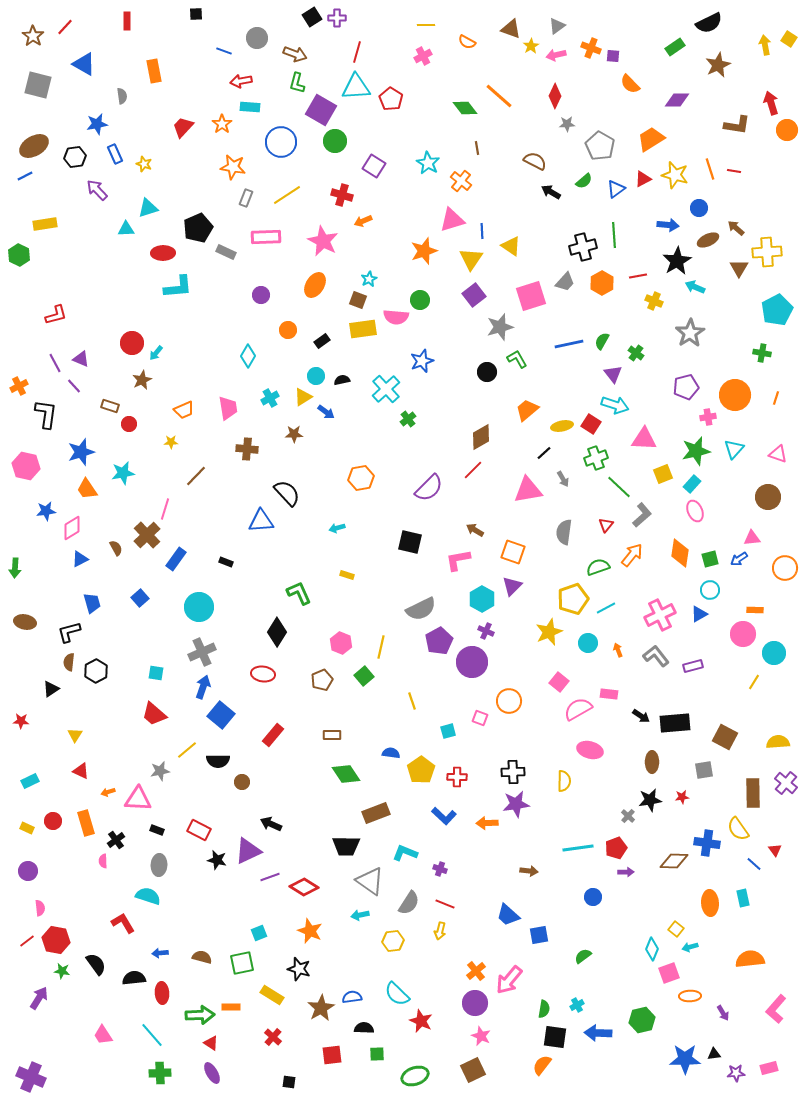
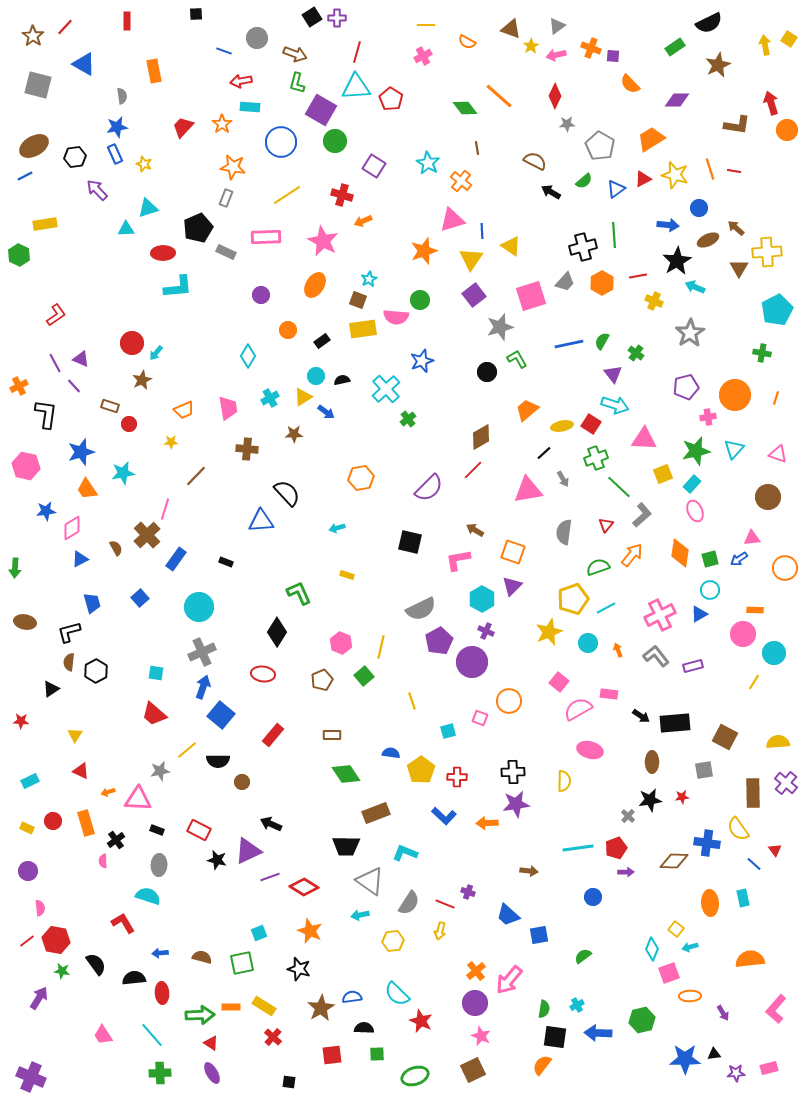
blue star at (97, 124): moved 20 px right, 3 px down
gray rectangle at (246, 198): moved 20 px left
red L-shape at (56, 315): rotated 20 degrees counterclockwise
purple cross at (440, 869): moved 28 px right, 23 px down
yellow rectangle at (272, 995): moved 8 px left, 11 px down
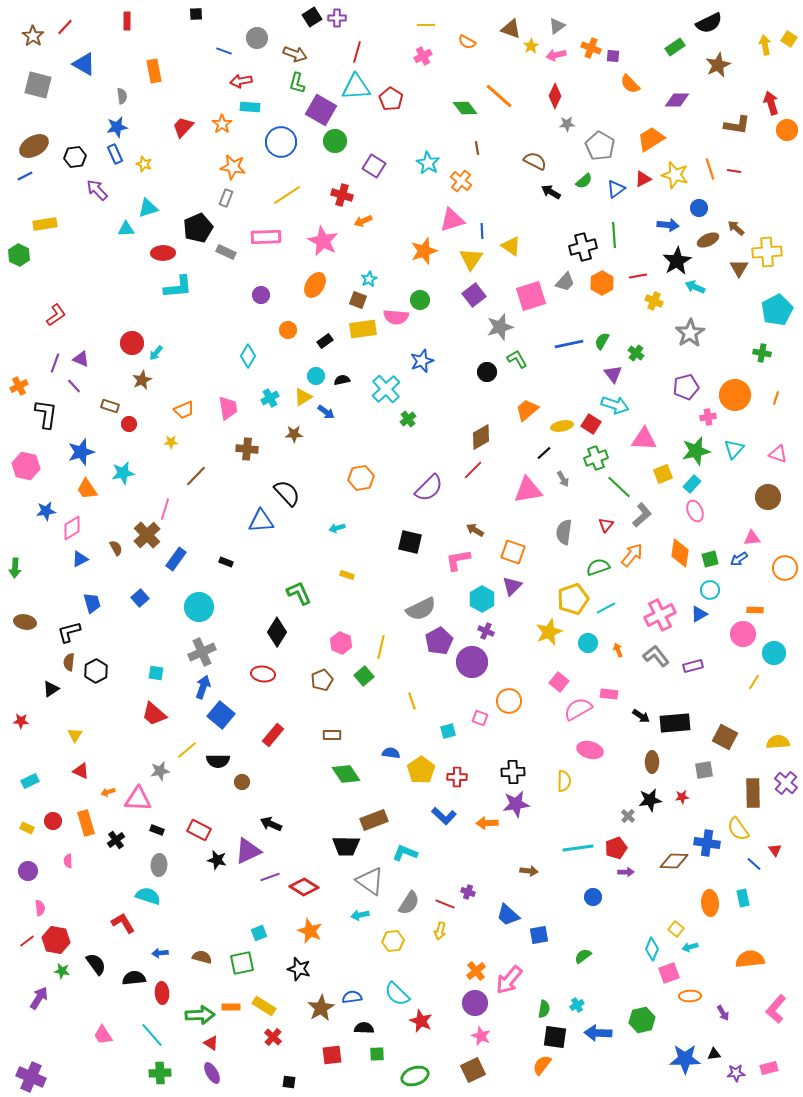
black rectangle at (322, 341): moved 3 px right
purple line at (55, 363): rotated 48 degrees clockwise
brown rectangle at (376, 813): moved 2 px left, 7 px down
pink semicircle at (103, 861): moved 35 px left
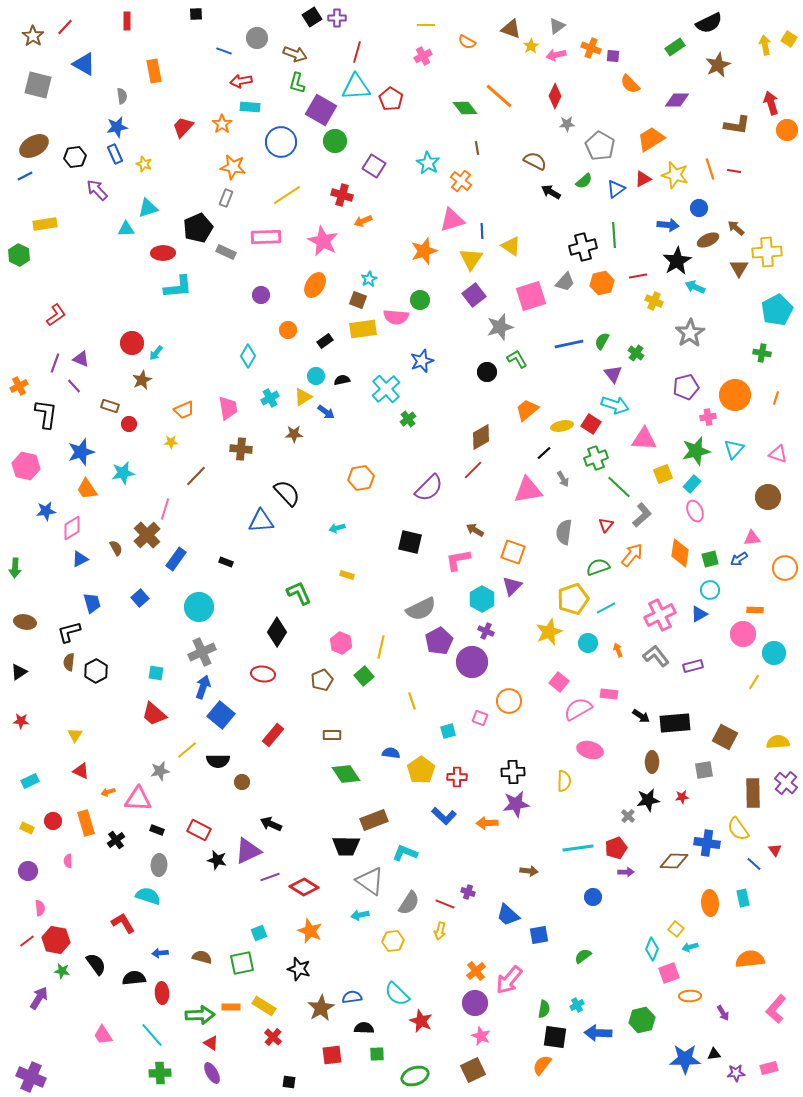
orange hexagon at (602, 283): rotated 15 degrees clockwise
brown cross at (247, 449): moved 6 px left
black triangle at (51, 689): moved 32 px left, 17 px up
black star at (650, 800): moved 2 px left
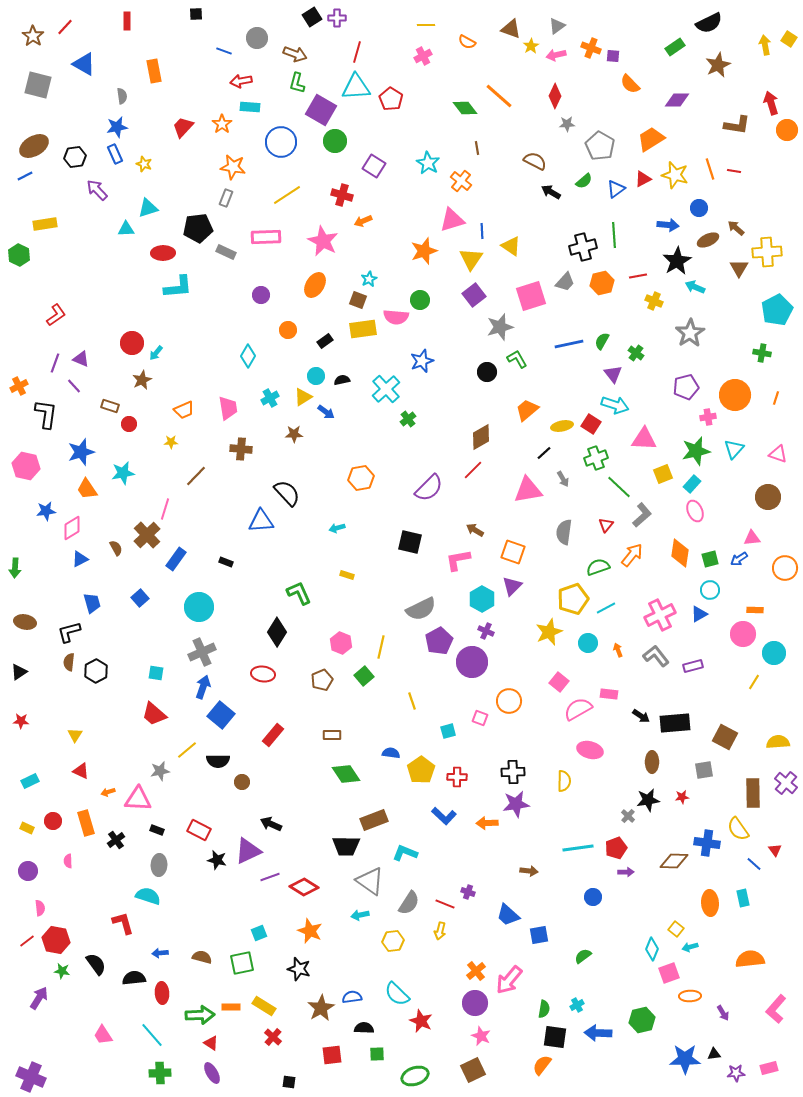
black pentagon at (198, 228): rotated 16 degrees clockwise
red L-shape at (123, 923): rotated 15 degrees clockwise
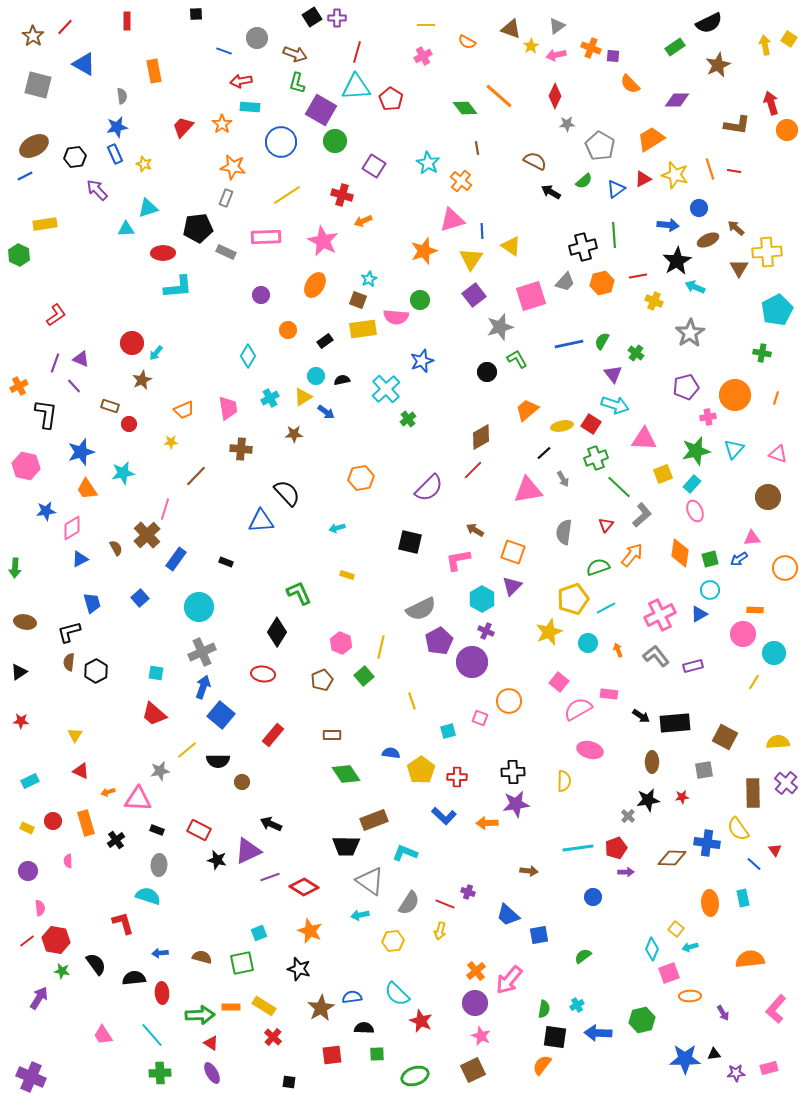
brown diamond at (674, 861): moved 2 px left, 3 px up
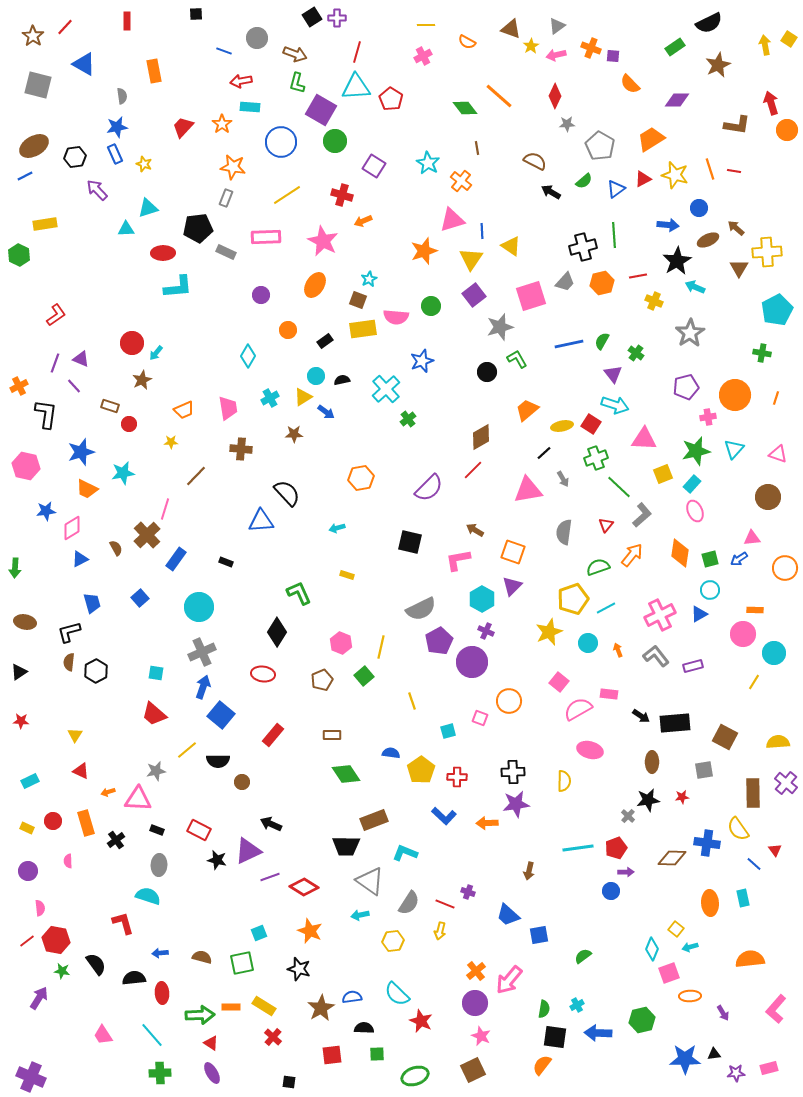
green circle at (420, 300): moved 11 px right, 6 px down
orange trapezoid at (87, 489): rotated 30 degrees counterclockwise
gray star at (160, 771): moved 4 px left
brown arrow at (529, 871): rotated 96 degrees clockwise
blue circle at (593, 897): moved 18 px right, 6 px up
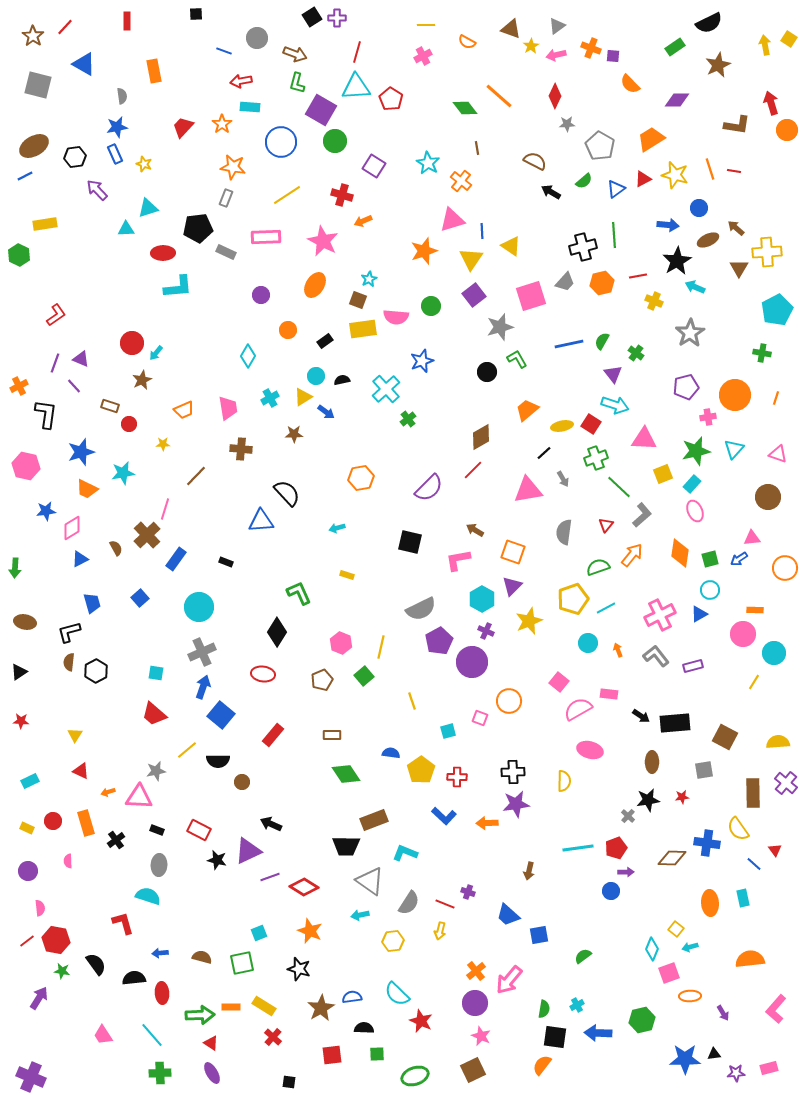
yellow star at (171, 442): moved 8 px left, 2 px down
yellow star at (549, 632): moved 20 px left, 11 px up
pink triangle at (138, 799): moved 1 px right, 2 px up
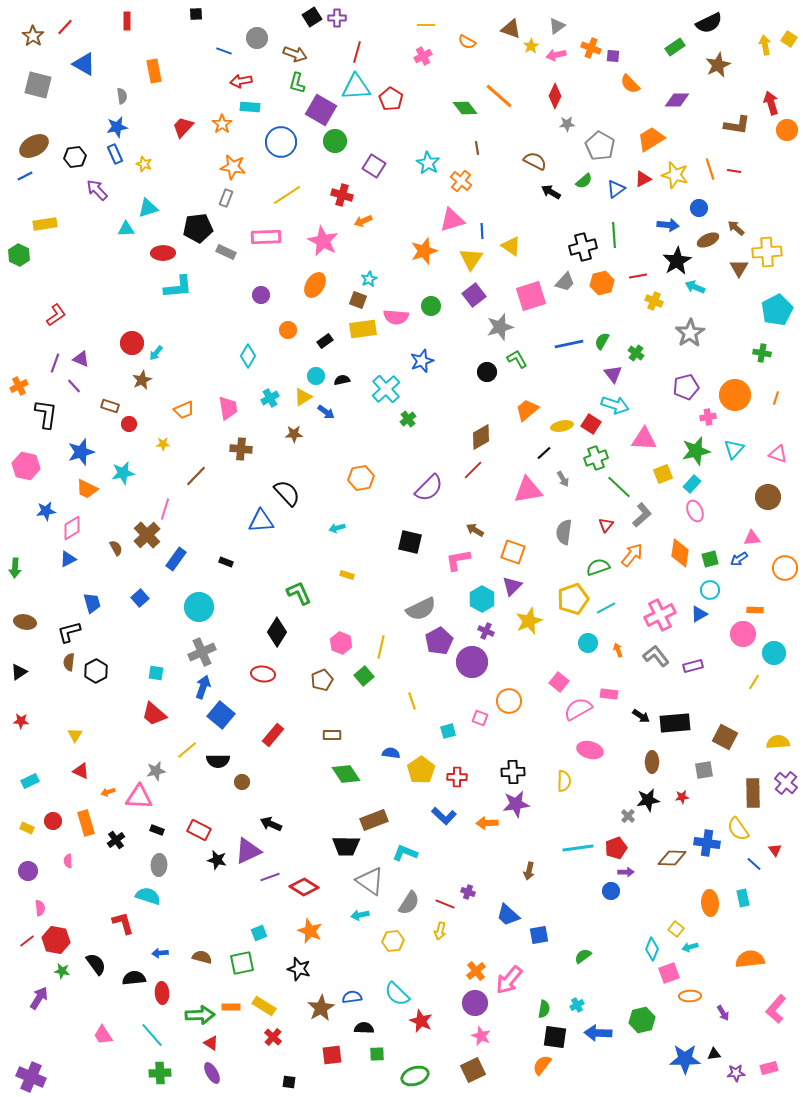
blue triangle at (80, 559): moved 12 px left
